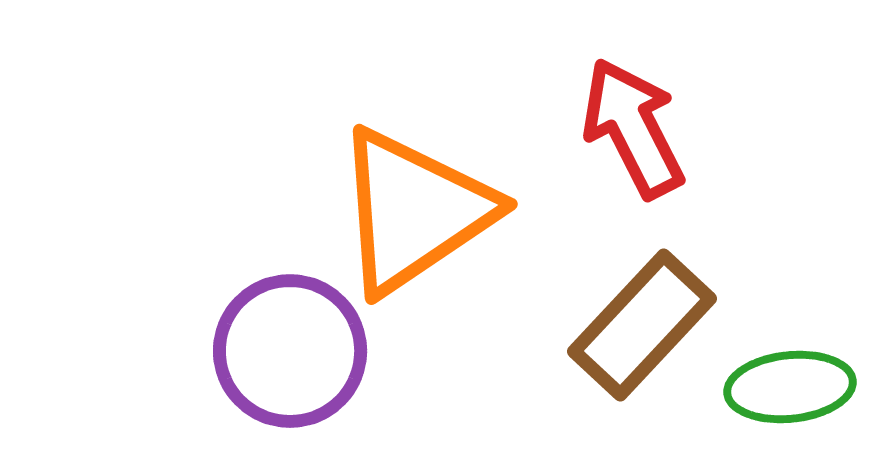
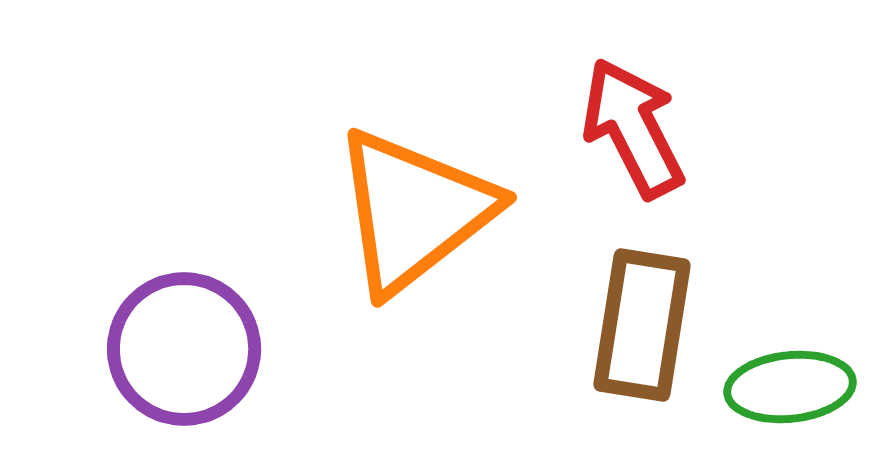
orange triangle: rotated 4 degrees counterclockwise
brown rectangle: rotated 34 degrees counterclockwise
purple circle: moved 106 px left, 2 px up
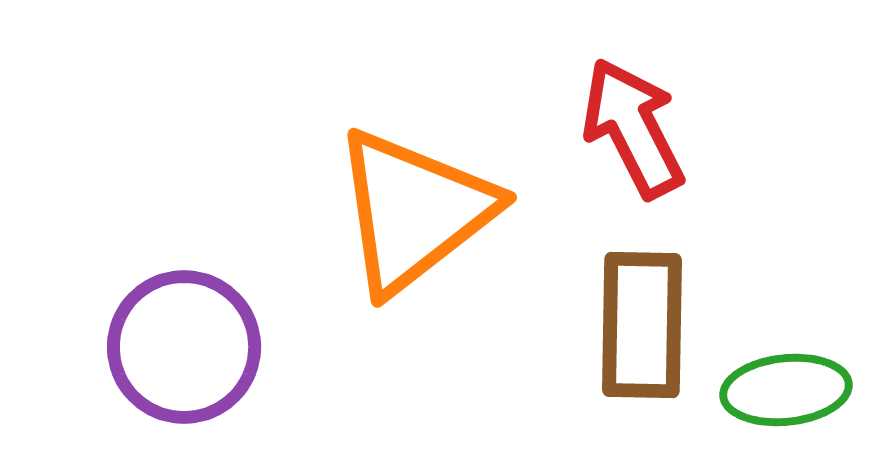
brown rectangle: rotated 8 degrees counterclockwise
purple circle: moved 2 px up
green ellipse: moved 4 px left, 3 px down
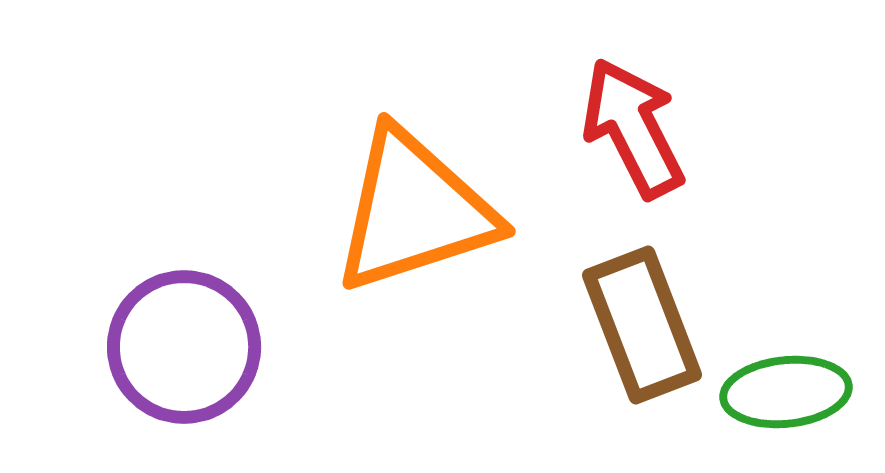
orange triangle: rotated 20 degrees clockwise
brown rectangle: rotated 22 degrees counterclockwise
green ellipse: moved 2 px down
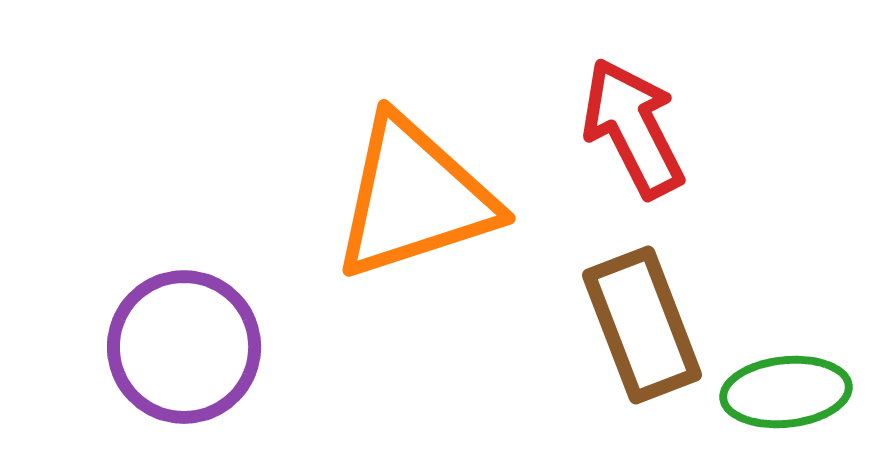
orange triangle: moved 13 px up
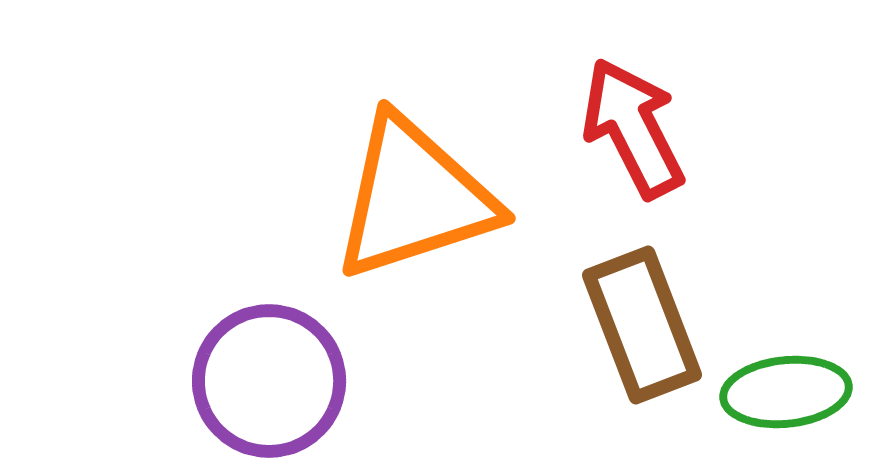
purple circle: moved 85 px right, 34 px down
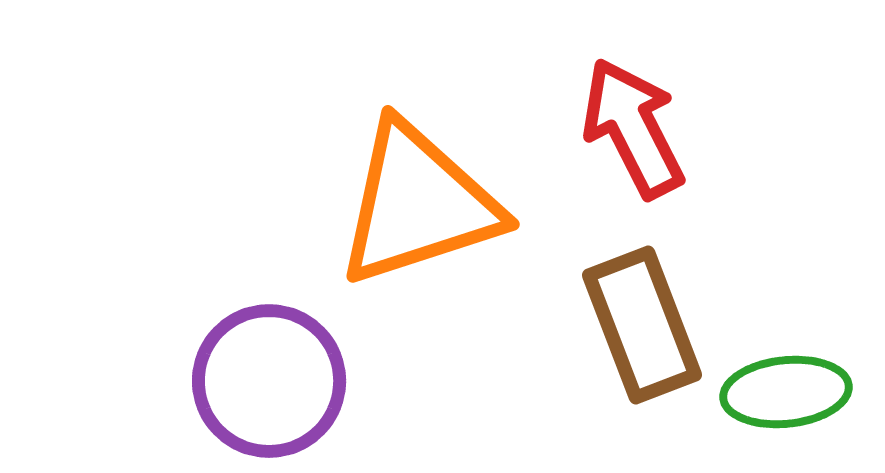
orange triangle: moved 4 px right, 6 px down
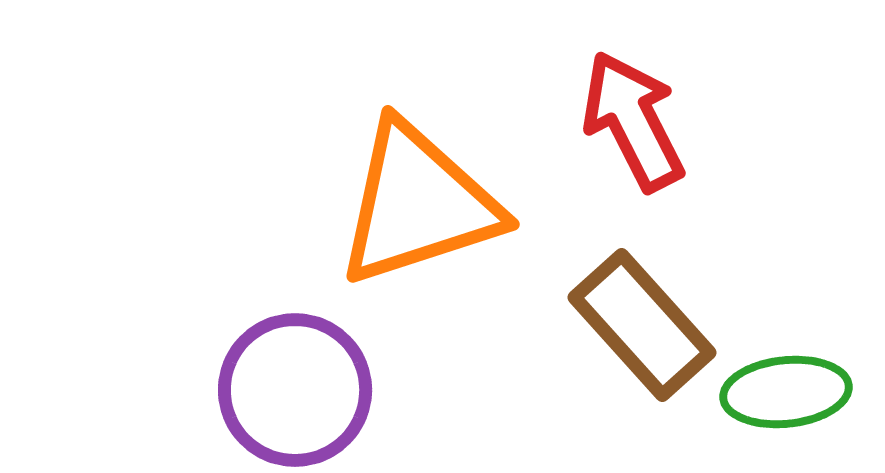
red arrow: moved 7 px up
brown rectangle: rotated 21 degrees counterclockwise
purple circle: moved 26 px right, 9 px down
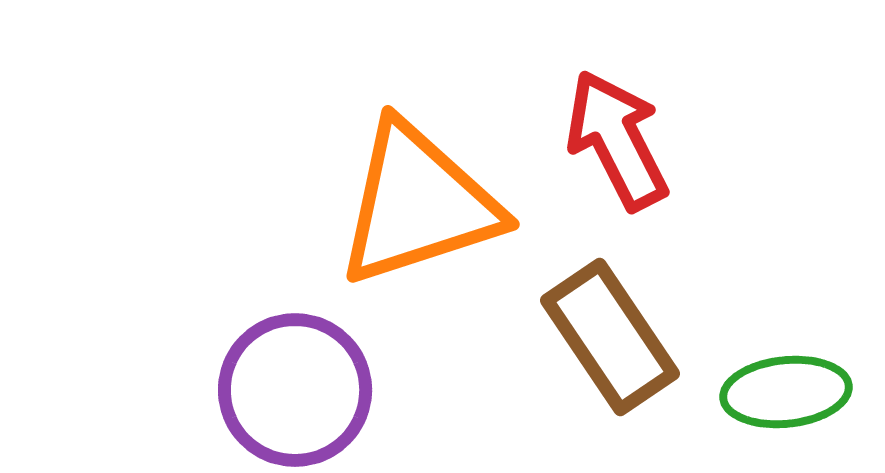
red arrow: moved 16 px left, 19 px down
brown rectangle: moved 32 px left, 12 px down; rotated 8 degrees clockwise
